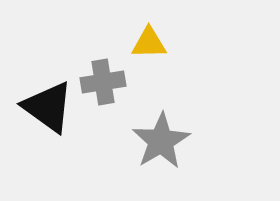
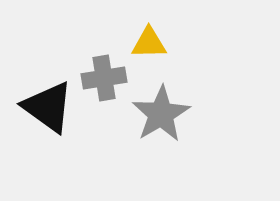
gray cross: moved 1 px right, 4 px up
gray star: moved 27 px up
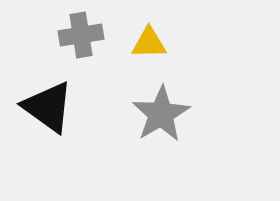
gray cross: moved 23 px left, 43 px up
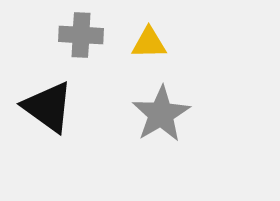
gray cross: rotated 12 degrees clockwise
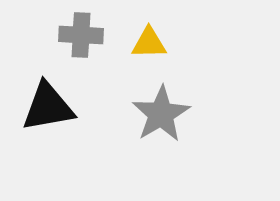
black triangle: rotated 46 degrees counterclockwise
